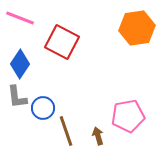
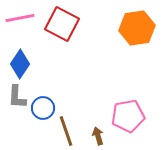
pink line: rotated 32 degrees counterclockwise
red square: moved 18 px up
gray L-shape: rotated 10 degrees clockwise
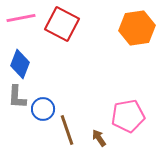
pink line: moved 1 px right
blue diamond: rotated 12 degrees counterclockwise
blue circle: moved 1 px down
brown line: moved 1 px right, 1 px up
brown arrow: moved 1 px right, 2 px down; rotated 18 degrees counterclockwise
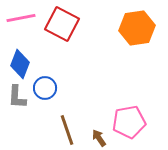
blue circle: moved 2 px right, 21 px up
pink pentagon: moved 1 px right, 6 px down
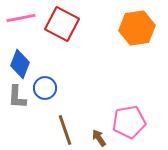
brown line: moved 2 px left
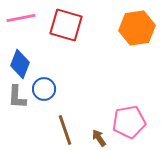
red square: moved 4 px right, 1 px down; rotated 12 degrees counterclockwise
blue circle: moved 1 px left, 1 px down
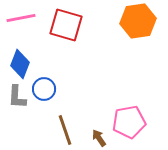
orange hexagon: moved 1 px right, 7 px up
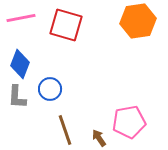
blue circle: moved 6 px right
